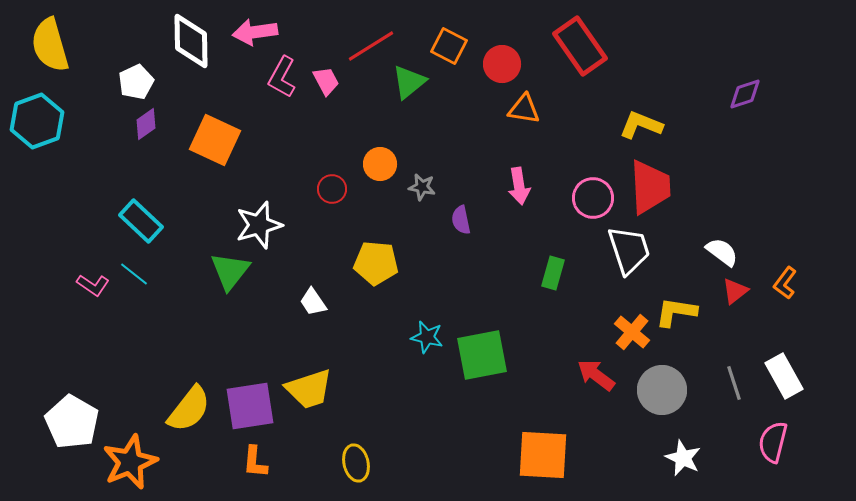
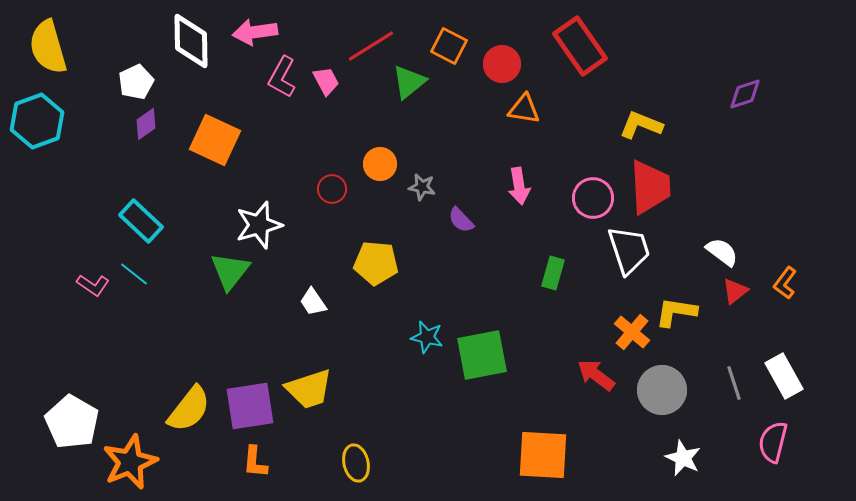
yellow semicircle at (50, 45): moved 2 px left, 2 px down
purple semicircle at (461, 220): rotated 32 degrees counterclockwise
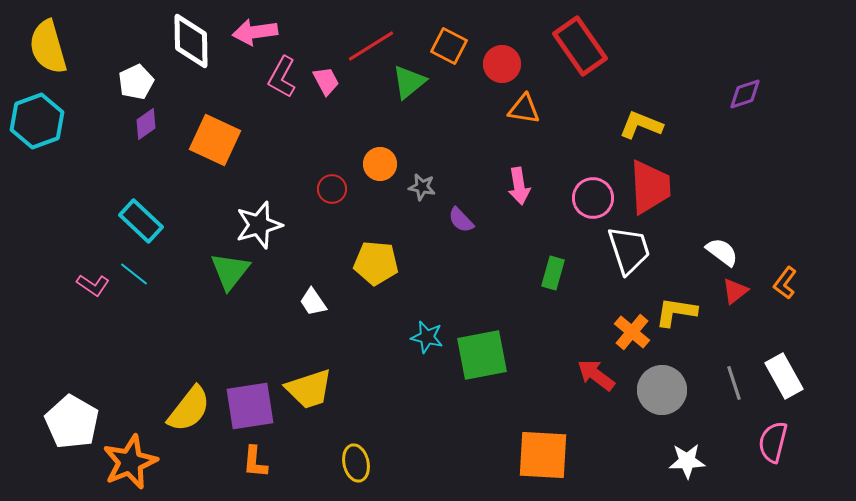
white star at (683, 458): moved 4 px right, 3 px down; rotated 27 degrees counterclockwise
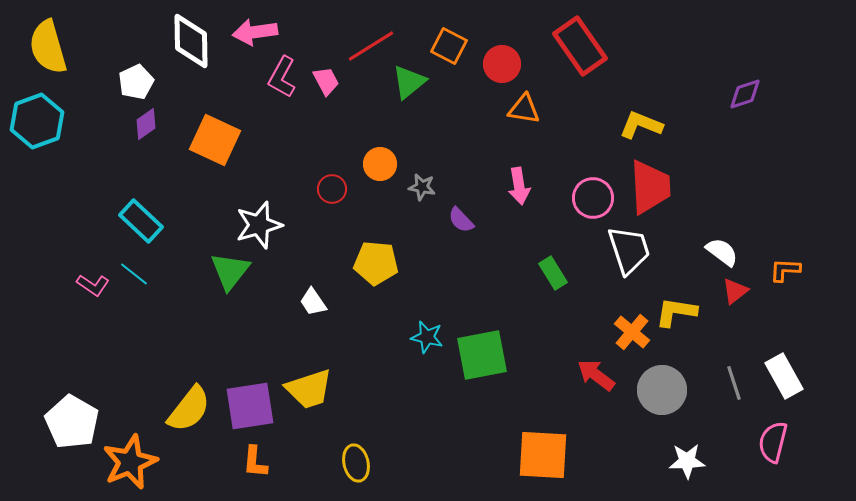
green rectangle at (553, 273): rotated 48 degrees counterclockwise
orange L-shape at (785, 283): moved 13 px up; rotated 56 degrees clockwise
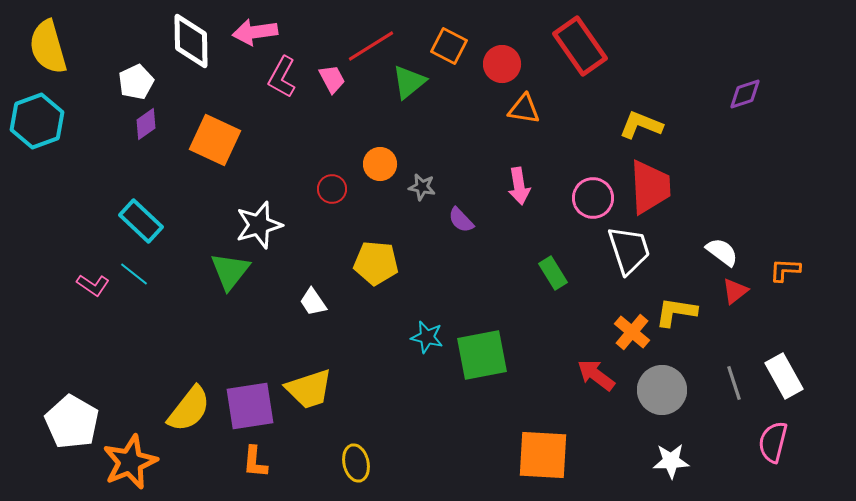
pink trapezoid at (326, 81): moved 6 px right, 2 px up
white star at (687, 461): moved 16 px left
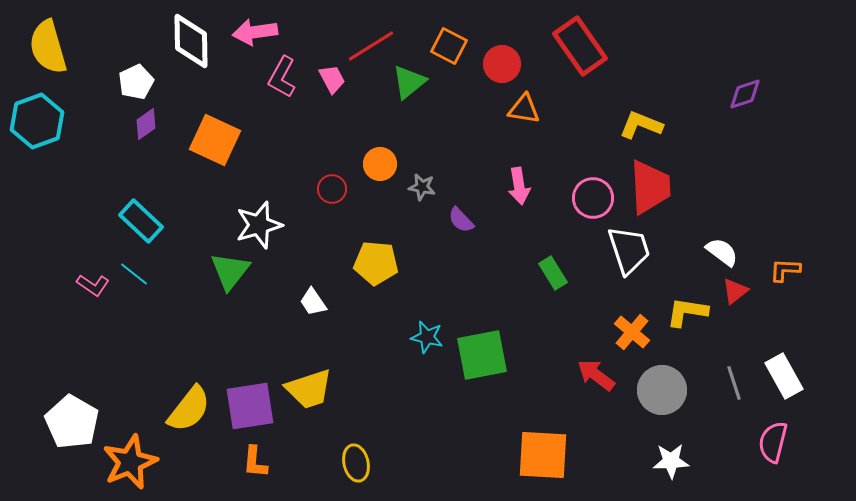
yellow L-shape at (676, 312): moved 11 px right
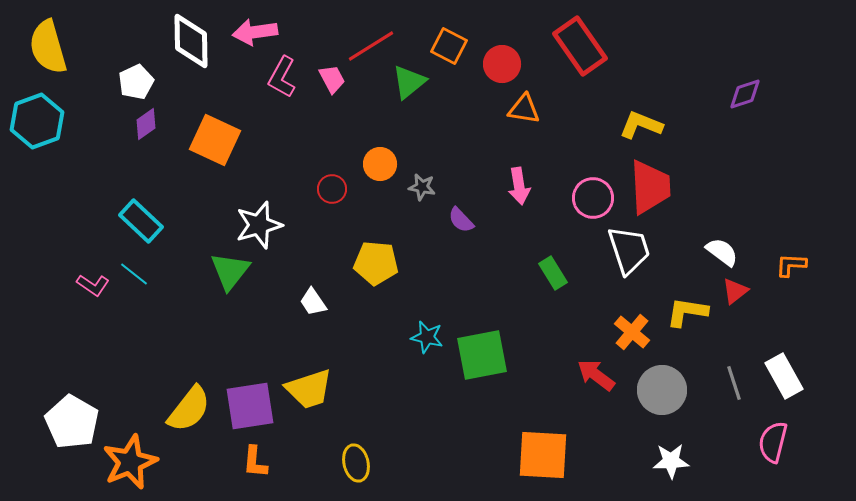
orange L-shape at (785, 270): moved 6 px right, 5 px up
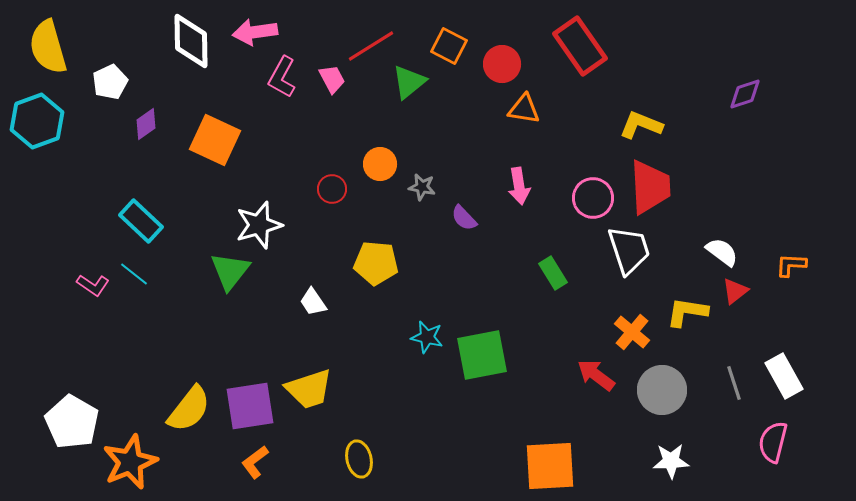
white pentagon at (136, 82): moved 26 px left
purple semicircle at (461, 220): moved 3 px right, 2 px up
orange square at (543, 455): moved 7 px right, 11 px down; rotated 6 degrees counterclockwise
orange L-shape at (255, 462): rotated 48 degrees clockwise
yellow ellipse at (356, 463): moved 3 px right, 4 px up
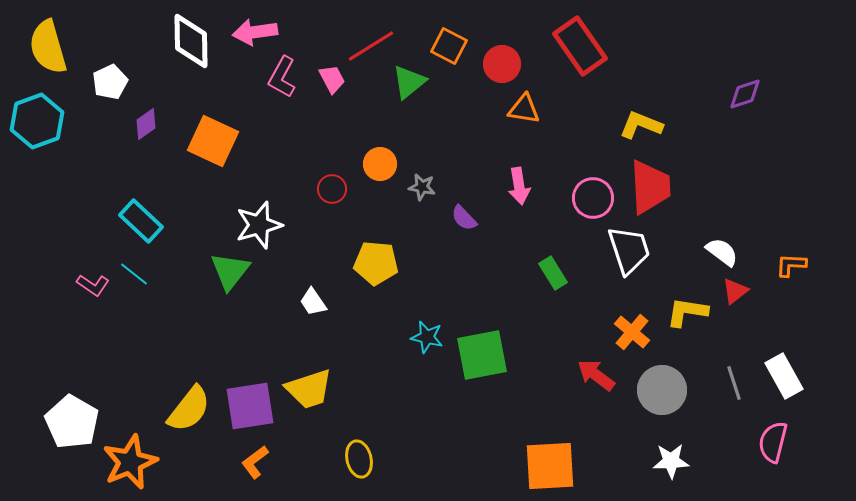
orange square at (215, 140): moved 2 px left, 1 px down
